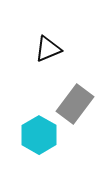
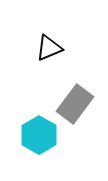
black triangle: moved 1 px right, 1 px up
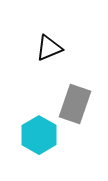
gray rectangle: rotated 18 degrees counterclockwise
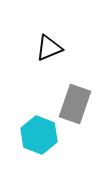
cyan hexagon: rotated 9 degrees counterclockwise
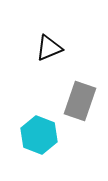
gray rectangle: moved 5 px right, 3 px up
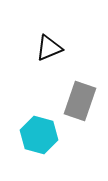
cyan hexagon: rotated 6 degrees counterclockwise
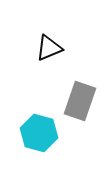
cyan hexagon: moved 2 px up
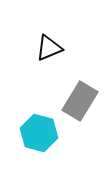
gray rectangle: rotated 12 degrees clockwise
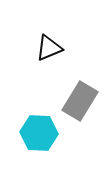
cyan hexagon: rotated 12 degrees counterclockwise
